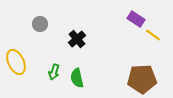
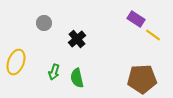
gray circle: moved 4 px right, 1 px up
yellow ellipse: rotated 45 degrees clockwise
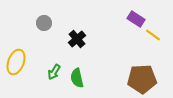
green arrow: rotated 14 degrees clockwise
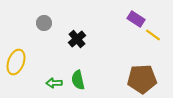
green arrow: moved 11 px down; rotated 56 degrees clockwise
green semicircle: moved 1 px right, 2 px down
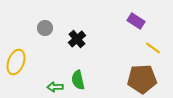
purple rectangle: moved 2 px down
gray circle: moved 1 px right, 5 px down
yellow line: moved 13 px down
green arrow: moved 1 px right, 4 px down
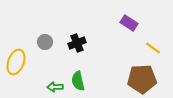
purple rectangle: moved 7 px left, 2 px down
gray circle: moved 14 px down
black cross: moved 4 px down; rotated 18 degrees clockwise
green semicircle: moved 1 px down
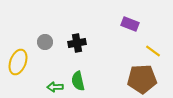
purple rectangle: moved 1 px right, 1 px down; rotated 12 degrees counterclockwise
black cross: rotated 12 degrees clockwise
yellow line: moved 3 px down
yellow ellipse: moved 2 px right
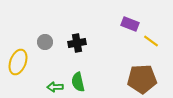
yellow line: moved 2 px left, 10 px up
green semicircle: moved 1 px down
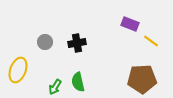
yellow ellipse: moved 8 px down
green arrow: rotated 56 degrees counterclockwise
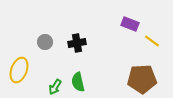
yellow line: moved 1 px right
yellow ellipse: moved 1 px right
